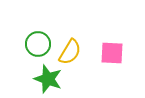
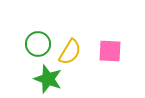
pink square: moved 2 px left, 2 px up
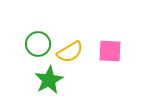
yellow semicircle: rotated 28 degrees clockwise
green star: moved 1 px right, 1 px down; rotated 24 degrees clockwise
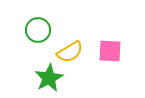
green circle: moved 14 px up
green star: moved 2 px up
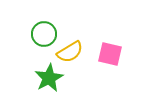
green circle: moved 6 px right, 4 px down
pink square: moved 3 px down; rotated 10 degrees clockwise
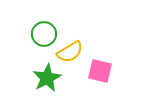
pink square: moved 10 px left, 17 px down
green star: moved 2 px left
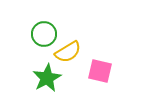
yellow semicircle: moved 2 px left
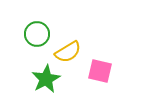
green circle: moved 7 px left
green star: moved 1 px left, 1 px down
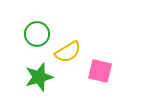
green star: moved 7 px left, 2 px up; rotated 12 degrees clockwise
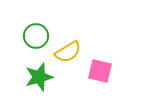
green circle: moved 1 px left, 2 px down
